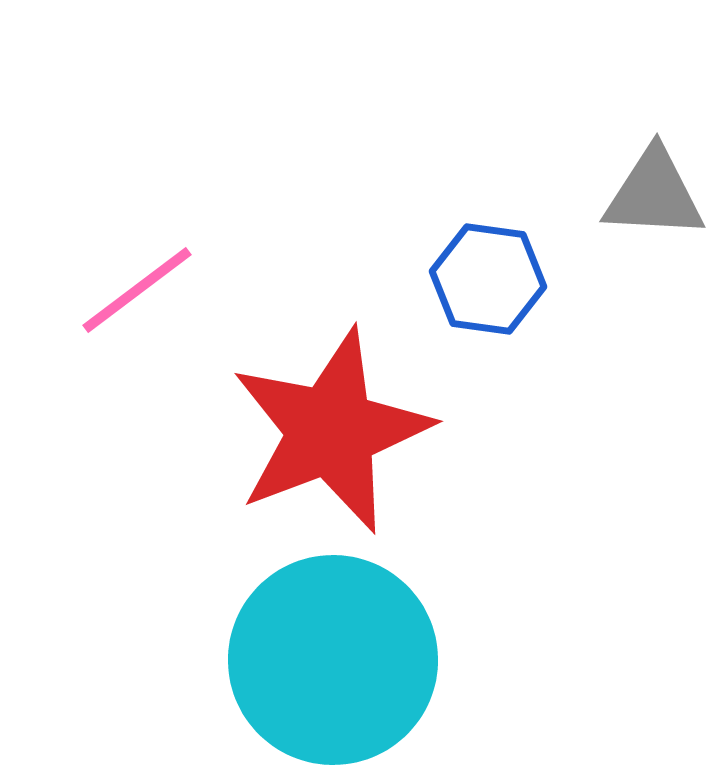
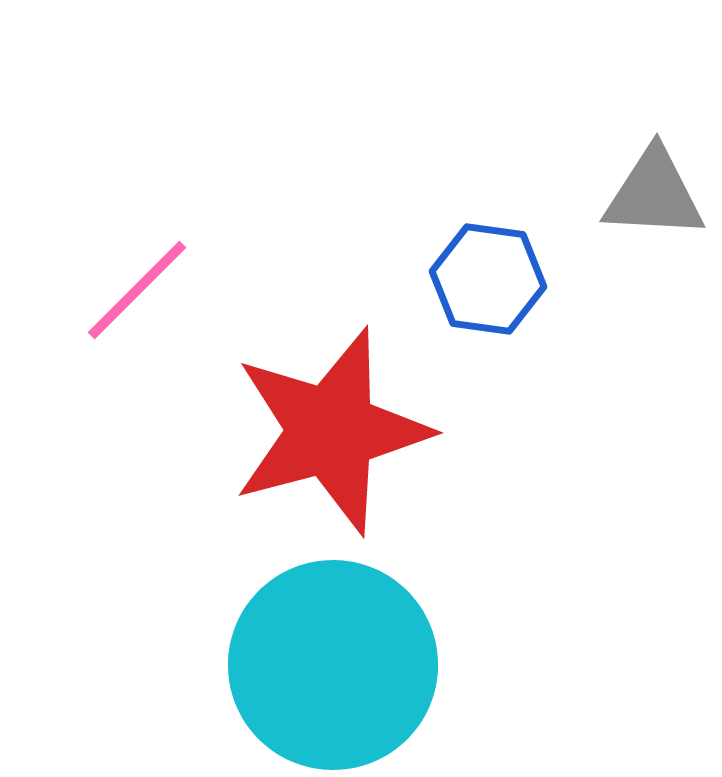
pink line: rotated 8 degrees counterclockwise
red star: rotated 6 degrees clockwise
cyan circle: moved 5 px down
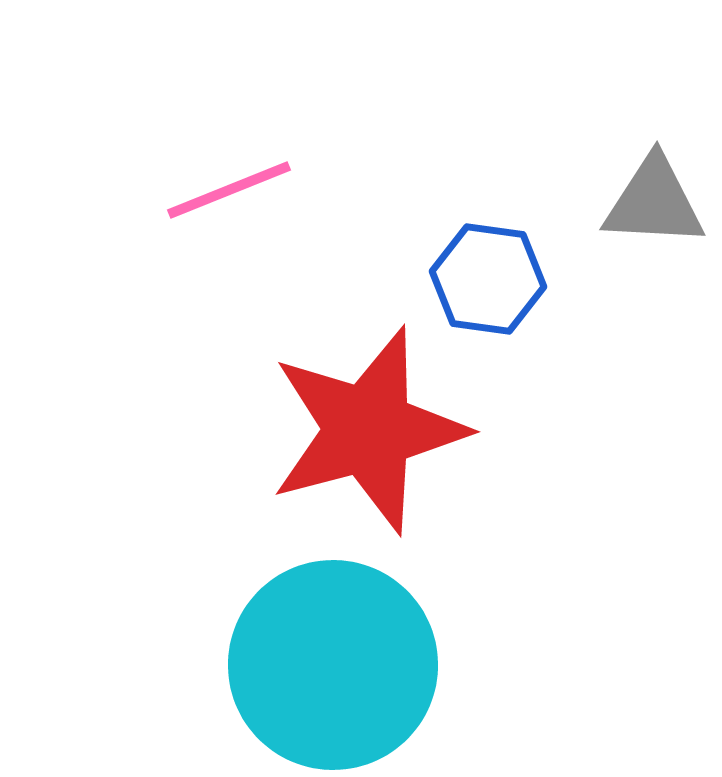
gray triangle: moved 8 px down
pink line: moved 92 px right, 100 px up; rotated 23 degrees clockwise
red star: moved 37 px right, 1 px up
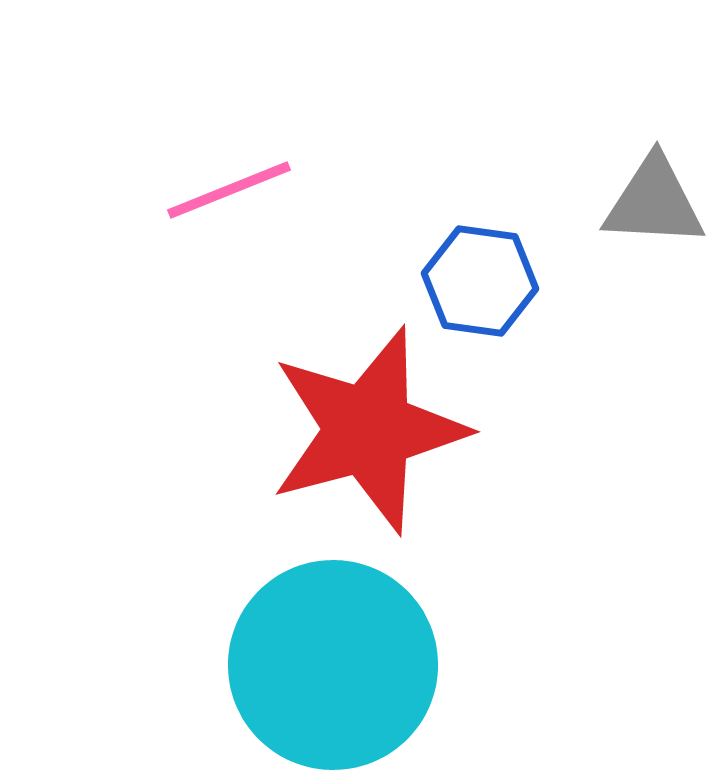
blue hexagon: moved 8 px left, 2 px down
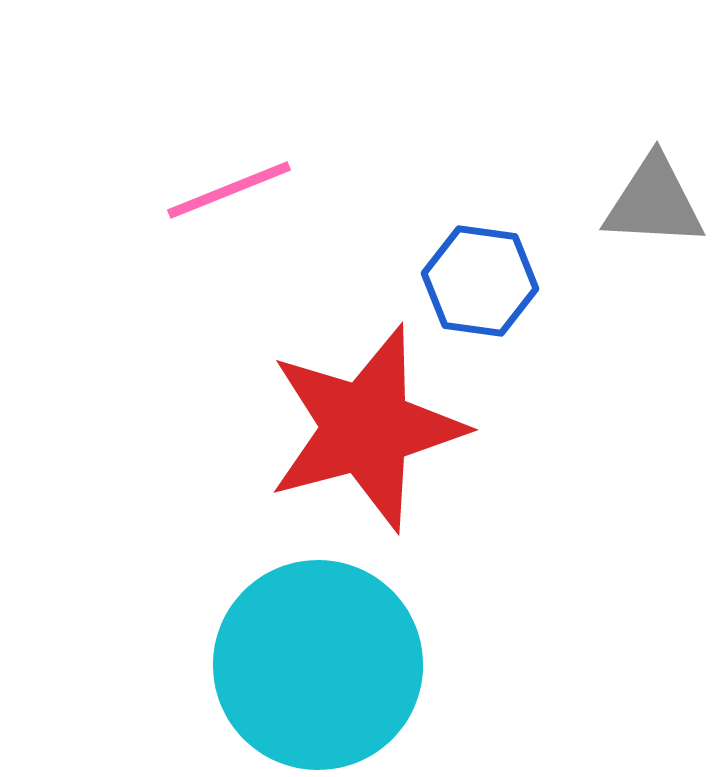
red star: moved 2 px left, 2 px up
cyan circle: moved 15 px left
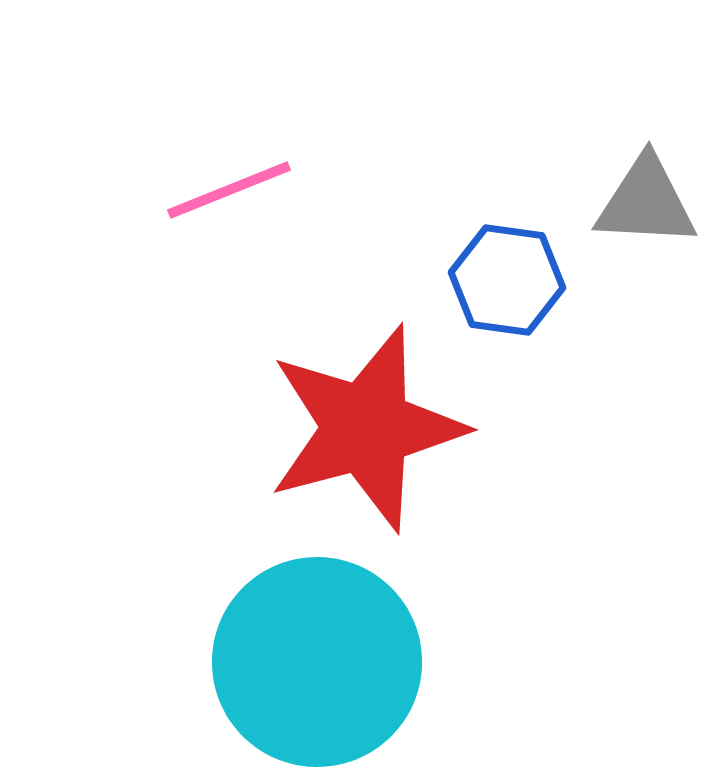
gray triangle: moved 8 px left
blue hexagon: moved 27 px right, 1 px up
cyan circle: moved 1 px left, 3 px up
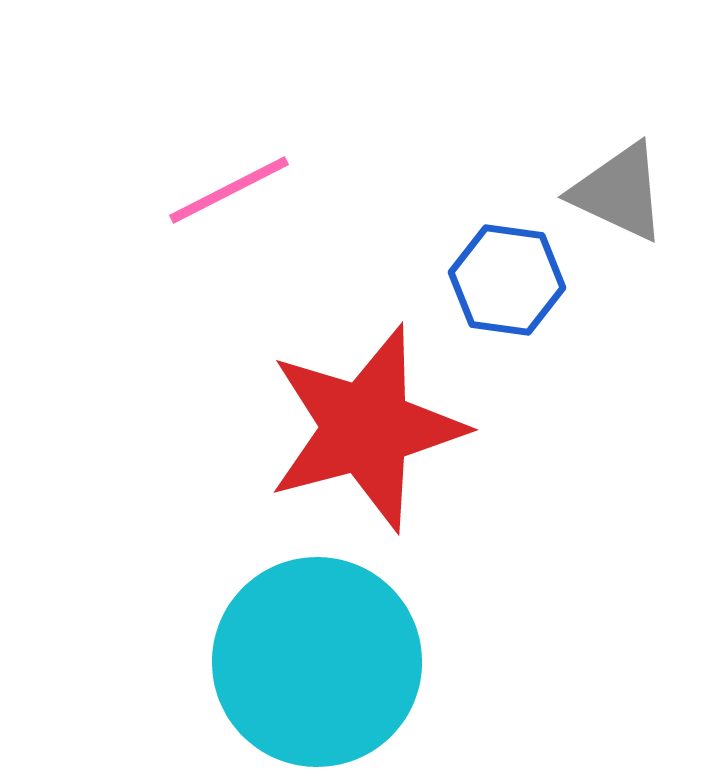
pink line: rotated 5 degrees counterclockwise
gray triangle: moved 27 px left, 10 px up; rotated 22 degrees clockwise
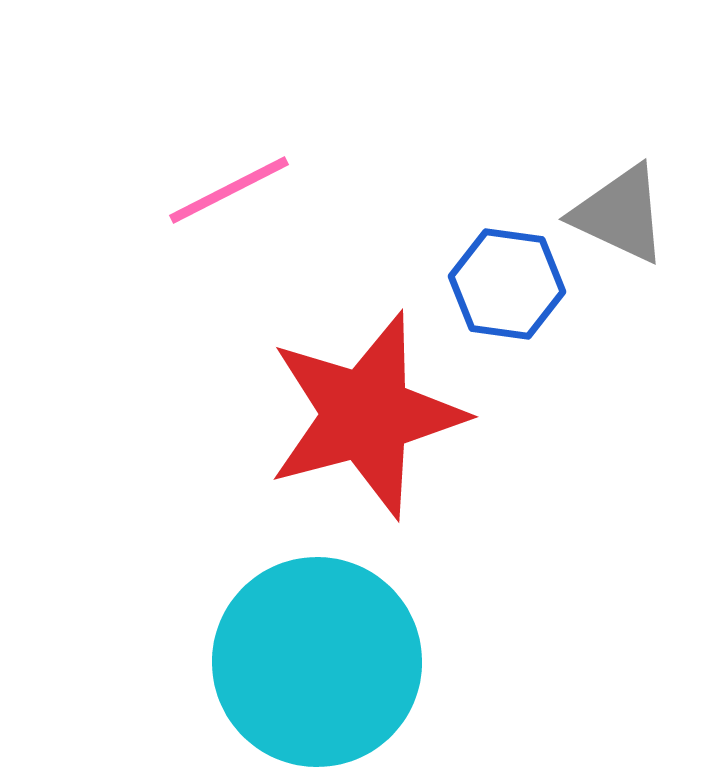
gray triangle: moved 1 px right, 22 px down
blue hexagon: moved 4 px down
red star: moved 13 px up
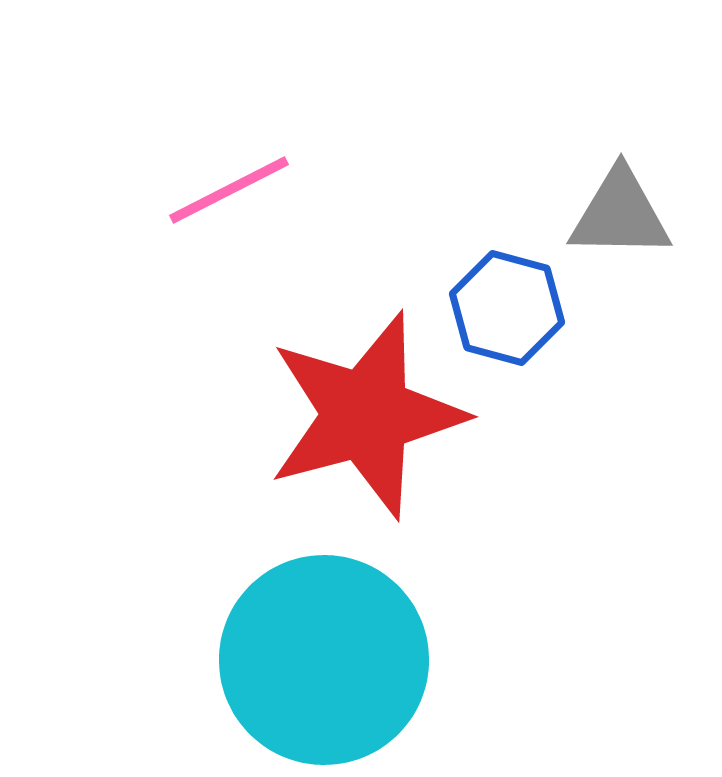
gray triangle: rotated 24 degrees counterclockwise
blue hexagon: moved 24 px down; rotated 7 degrees clockwise
cyan circle: moved 7 px right, 2 px up
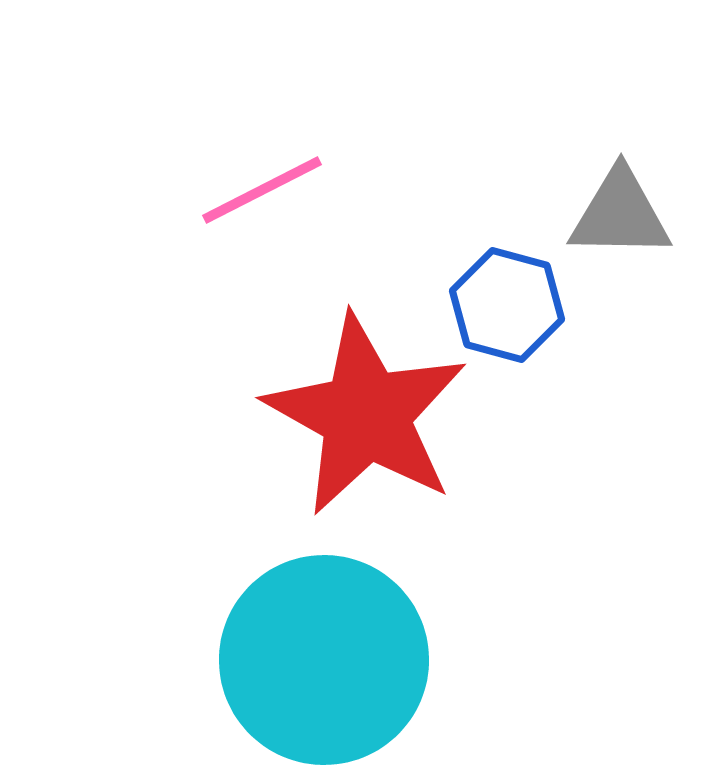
pink line: moved 33 px right
blue hexagon: moved 3 px up
red star: rotated 28 degrees counterclockwise
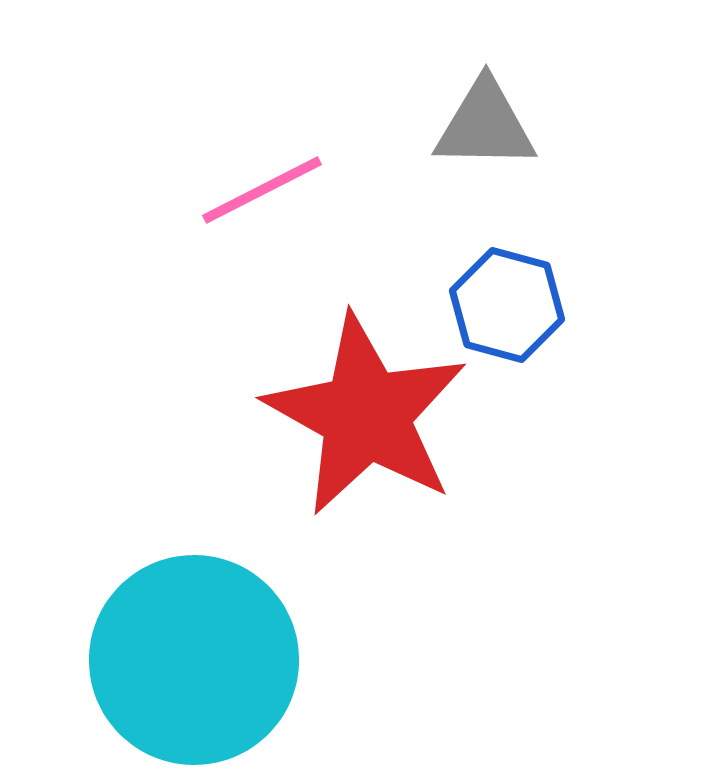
gray triangle: moved 135 px left, 89 px up
cyan circle: moved 130 px left
